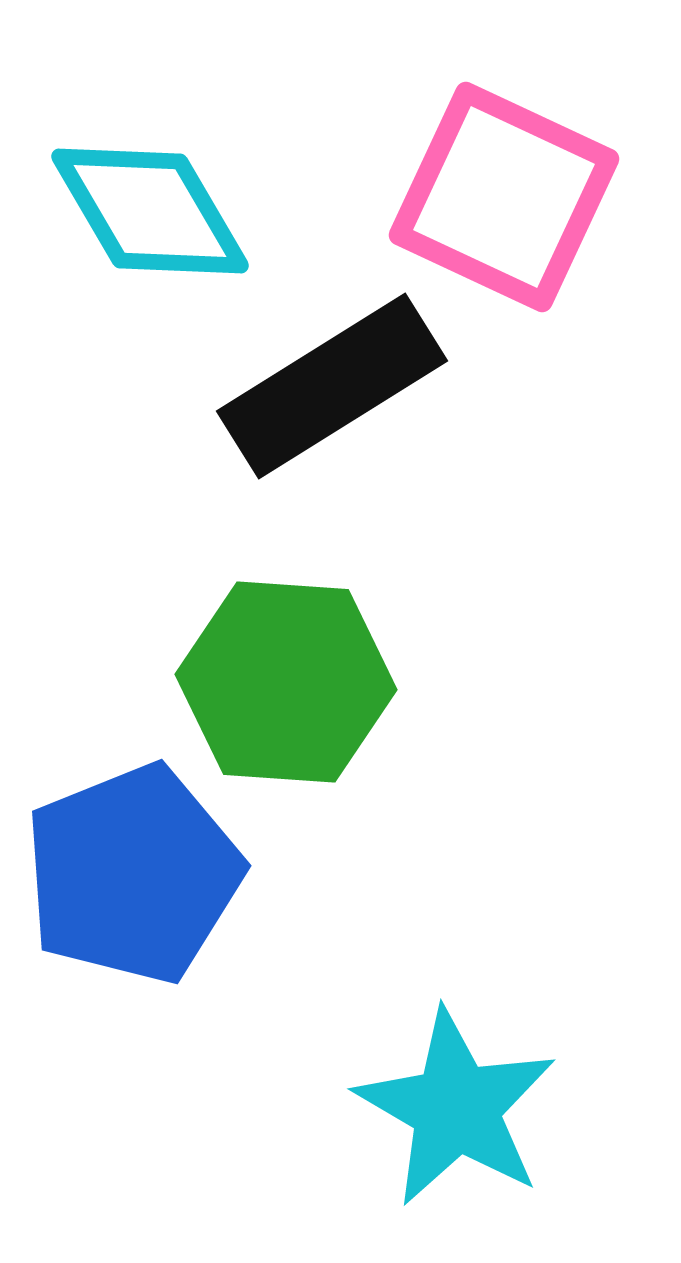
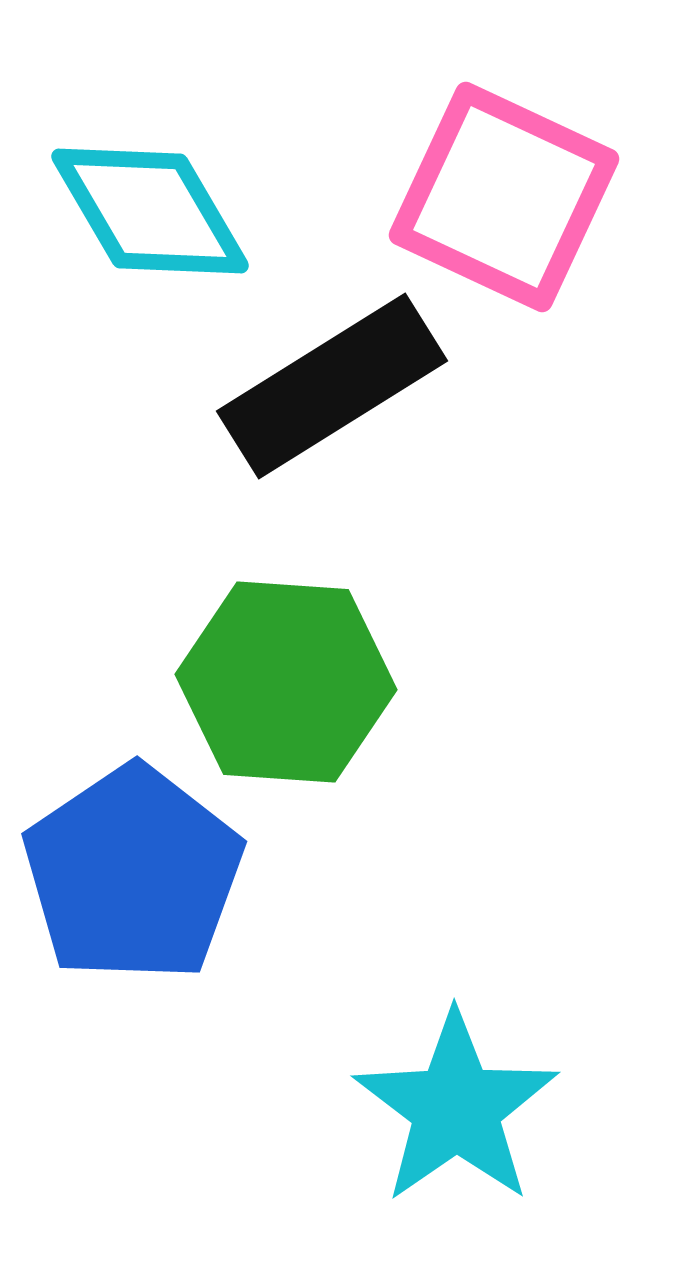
blue pentagon: rotated 12 degrees counterclockwise
cyan star: rotated 7 degrees clockwise
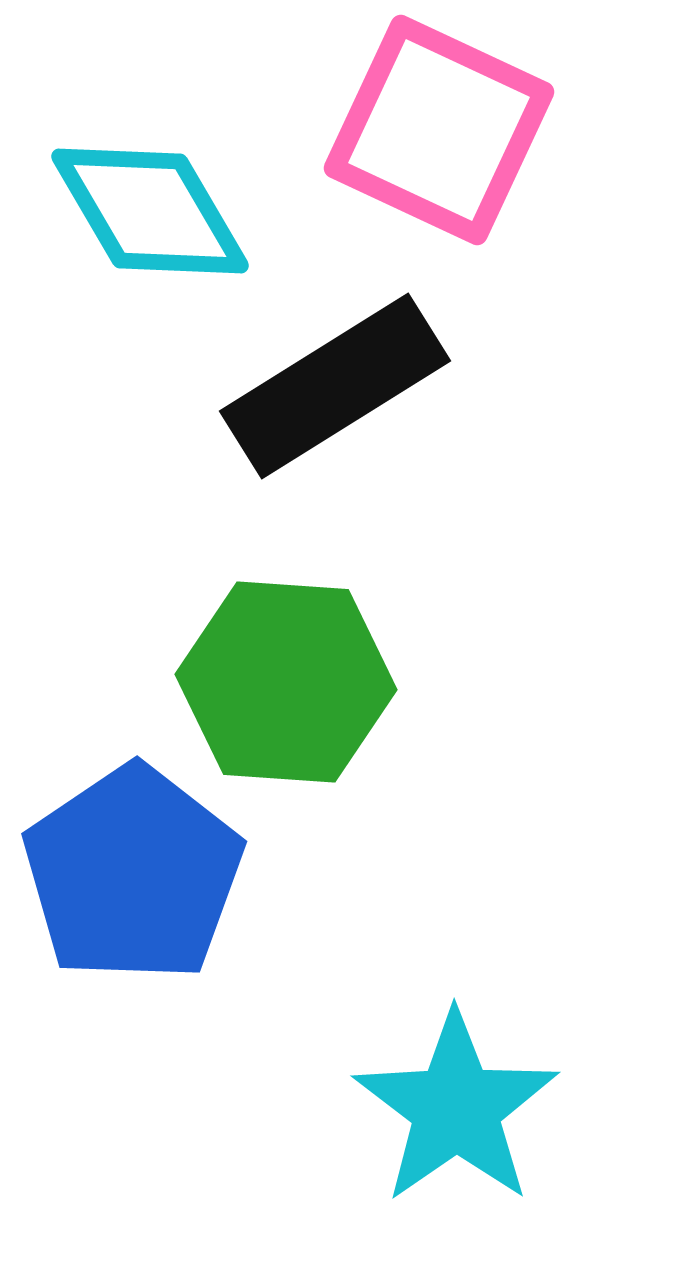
pink square: moved 65 px left, 67 px up
black rectangle: moved 3 px right
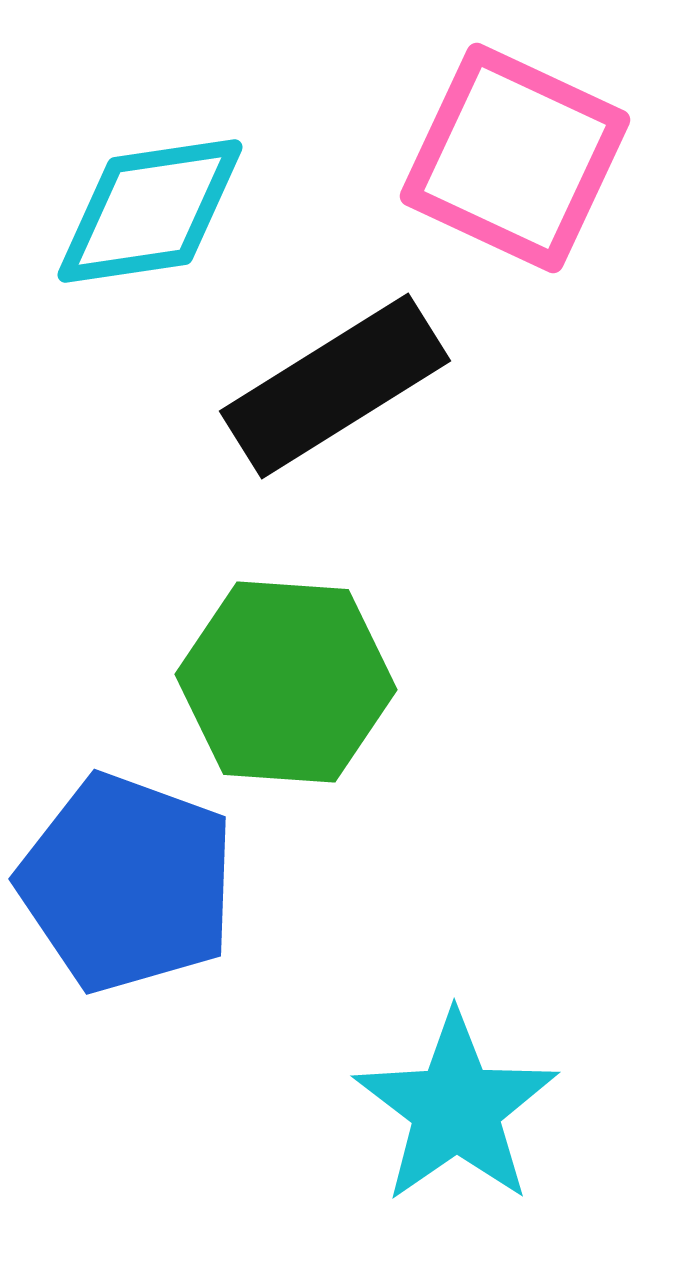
pink square: moved 76 px right, 28 px down
cyan diamond: rotated 68 degrees counterclockwise
blue pentagon: moved 6 px left, 9 px down; rotated 18 degrees counterclockwise
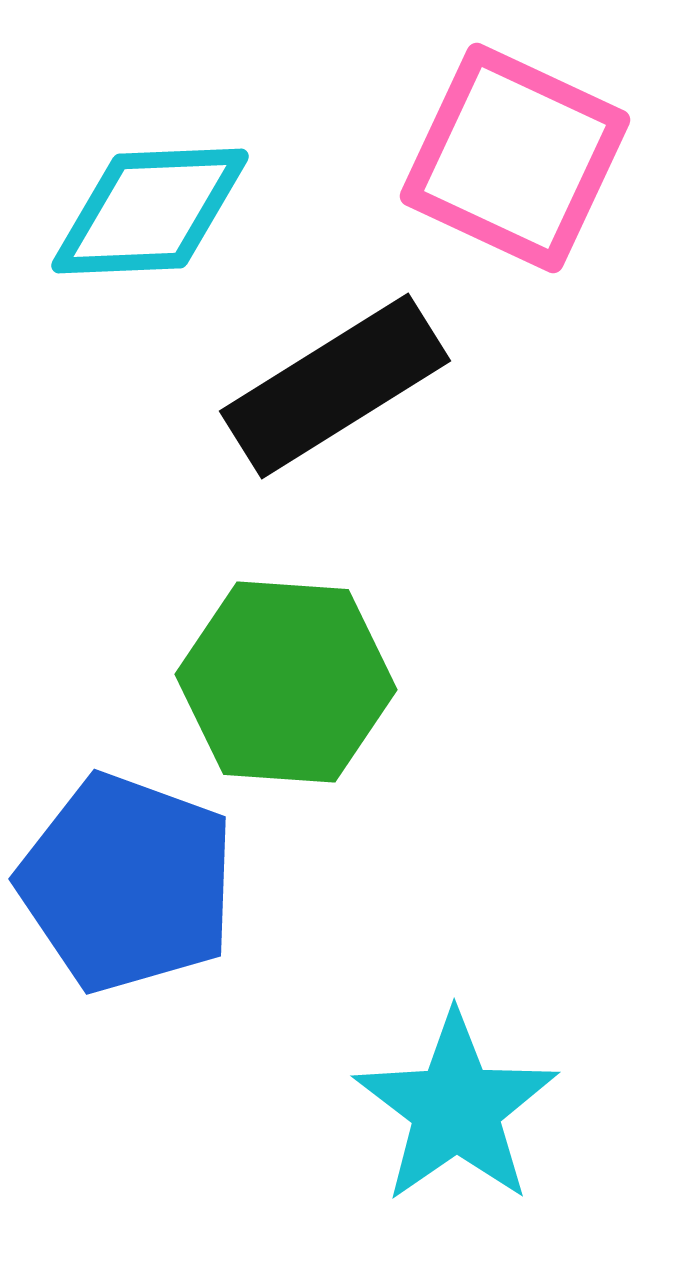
cyan diamond: rotated 6 degrees clockwise
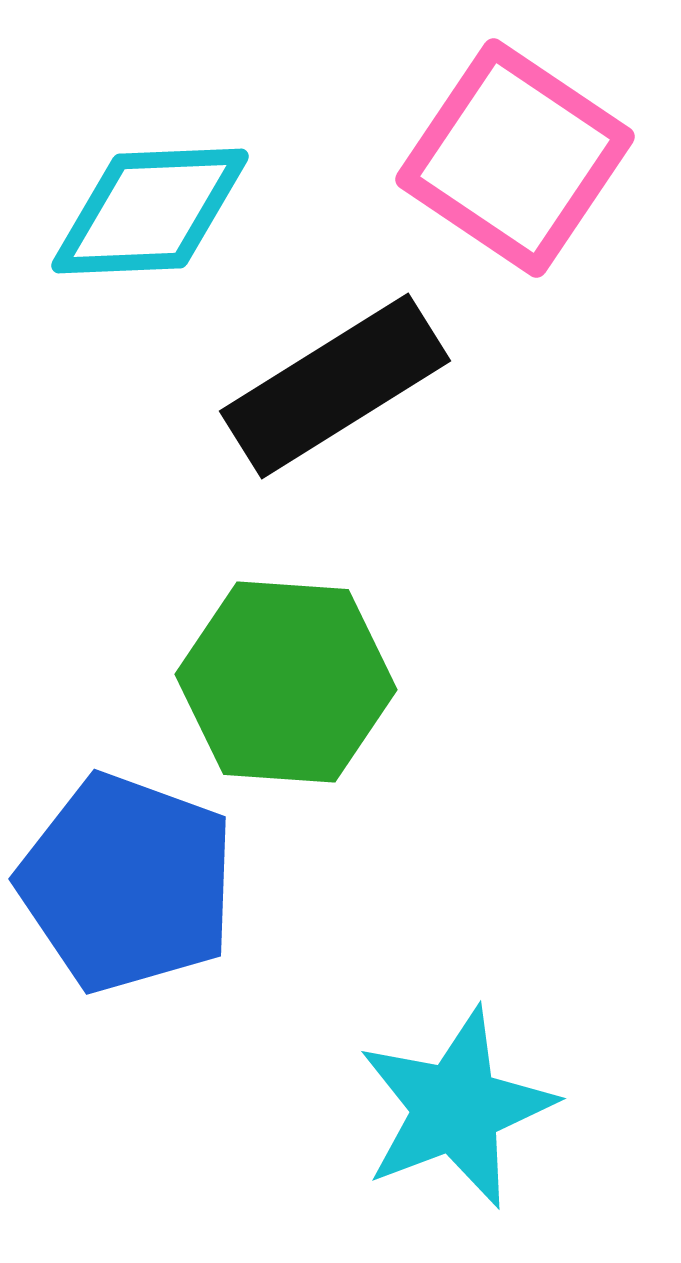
pink square: rotated 9 degrees clockwise
cyan star: rotated 14 degrees clockwise
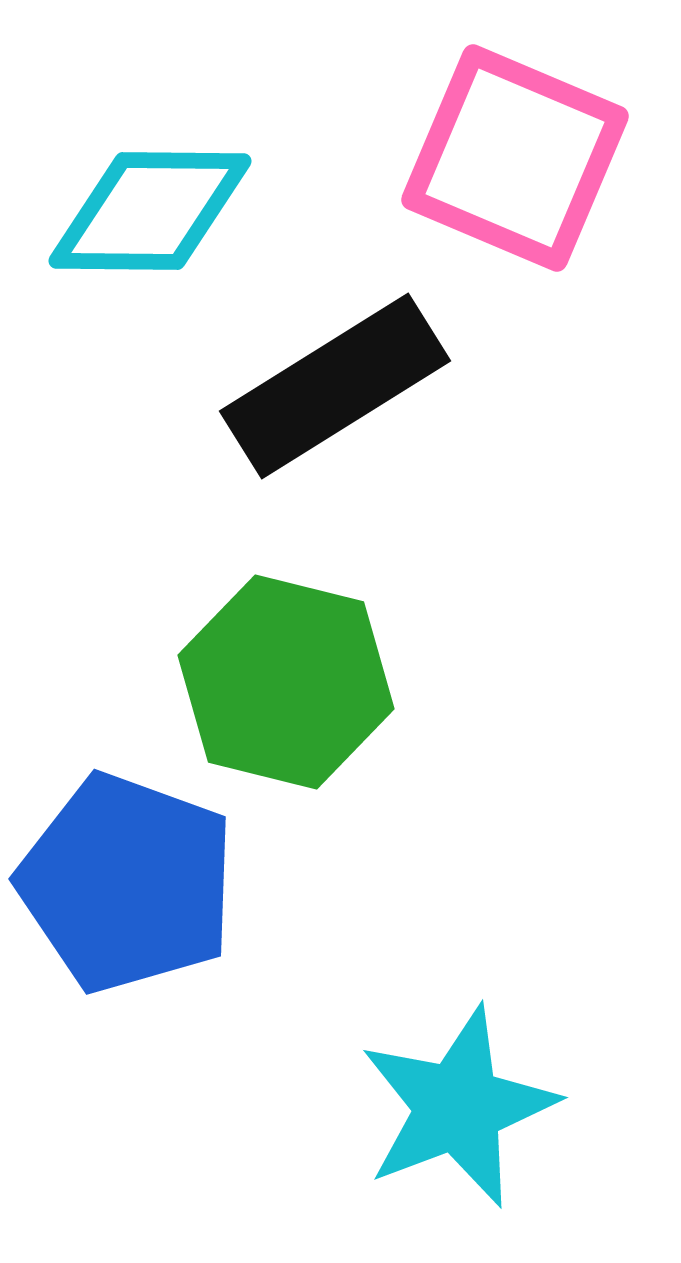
pink square: rotated 11 degrees counterclockwise
cyan diamond: rotated 3 degrees clockwise
green hexagon: rotated 10 degrees clockwise
cyan star: moved 2 px right, 1 px up
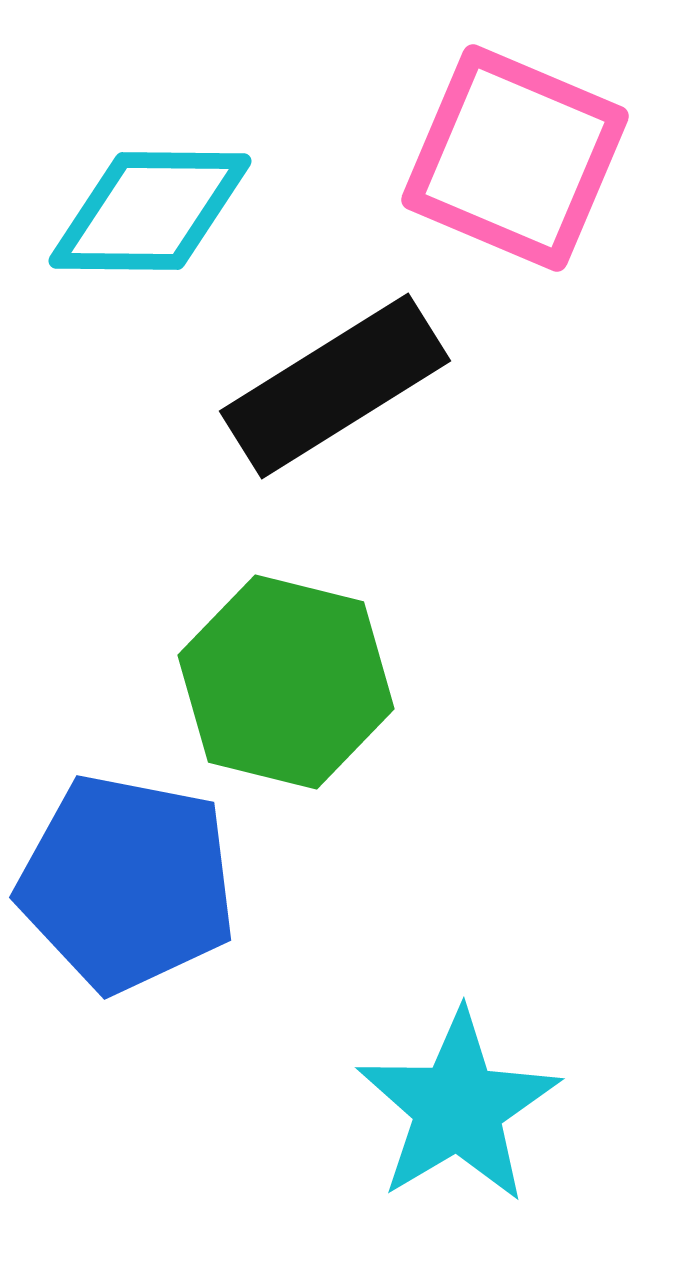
blue pentagon: rotated 9 degrees counterclockwise
cyan star: rotated 10 degrees counterclockwise
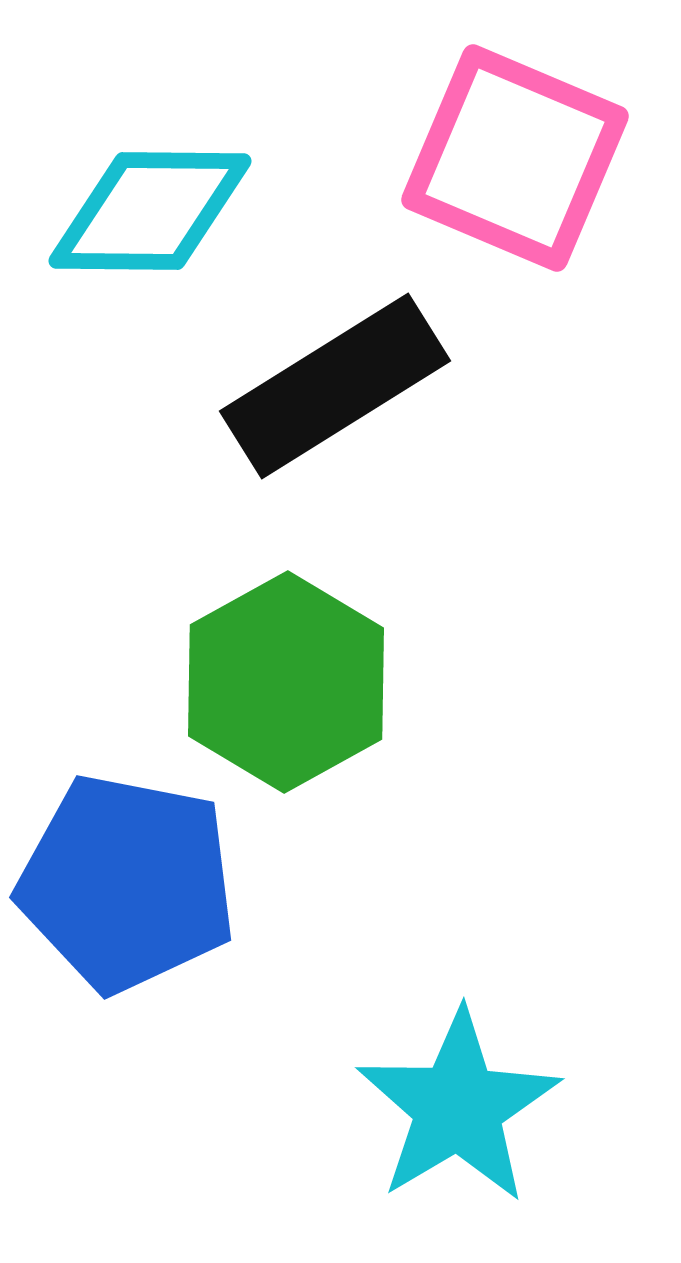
green hexagon: rotated 17 degrees clockwise
